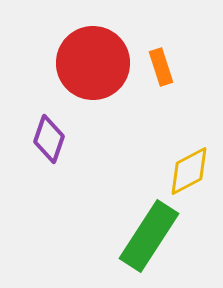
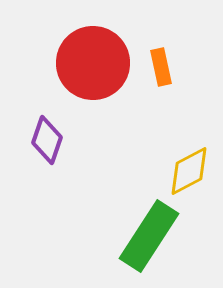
orange rectangle: rotated 6 degrees clockwise
purple diamond: moved 2 px left, 1 px down
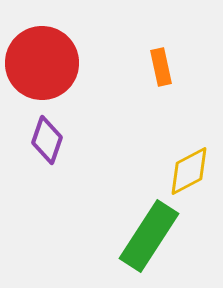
red circle: moved 51 px left
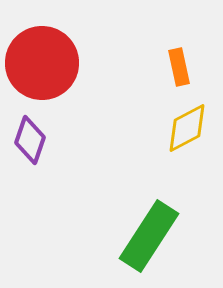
orange rectangle: moved 18 px right
purple diamond: moved 17 px left
yellow diamond: moved 2 px left, 43 px up
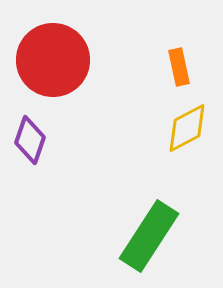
red circle: moved 11 px right, 3 px up
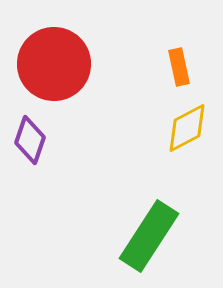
red circle: moved 1 px right, 4 px down
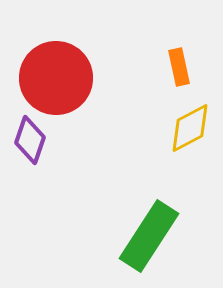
red circle: moved 2 px right, 14 px down
yellow diamond: moved 3 px right
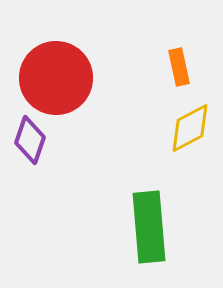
green rectangle: moved 9 px up; rotated 38 degrees counterclockwise
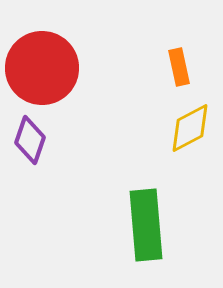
red circle: moved 14 px left, 10 px up
green rectangle: moved 3 px left, 2 px up
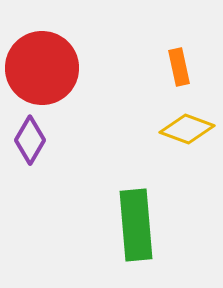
yellow diamond: moved 3 px left, 1 px down; rotated 48 degrees clockwise
purple diamond: rotated 12 degrees clockwise
green rectangle: moved 10 px left
